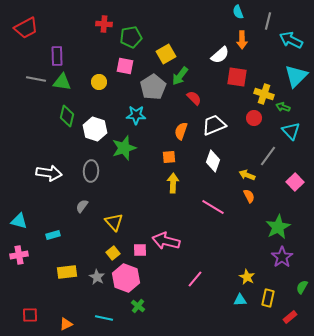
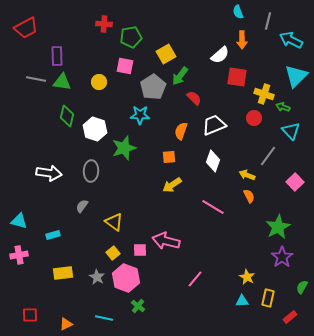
cyan star at (136, 115): moved 4 px right
yellow arrow at (173, 183): moved 1 px left, 2 px down; rotated 126 degrees counterclockwise
yellow triangle at (114, 222): rotated 12 degrees counterclockwise
yellow rectangle at (67, 272): moved 4 px left, 1 px down
cyan triangle at (240, 300): moved 2 px right, 1 px down
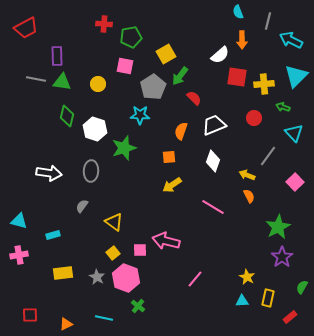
yellow circle at (99, 82): moved 1 px left, 2 px down
yellow cross at (264, 94): moved 10 px up; rotated 24 degrees counterclockwise
cyan triangle at (291, 131): moved 3 px right, 2 px down
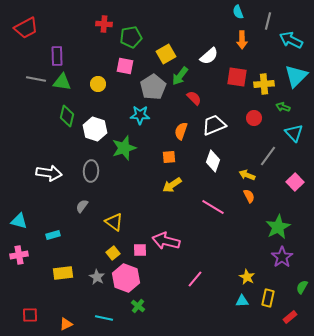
white semicircle at (220, 55): moved 11 px left, 1 px down
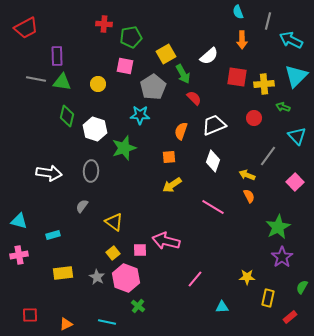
green arrow at (180, 76): moved 3 px right, 2 px up; rotated 66 degrees counterclockwise
cyan triangle at (294, 133): moved 3 px right, 3 px down
yellow star at (247, 277): rotated 28 degrees counterclockwise
cyan triangle at (242, 301): moved 20 px left, 6 px down
cyan line at (104, 318): moved 3 px right, 4 px down
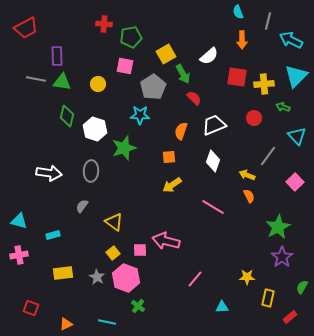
red square at (30, 315): moved 1 px right, 7 px up; rotated 21 degrees clockwise
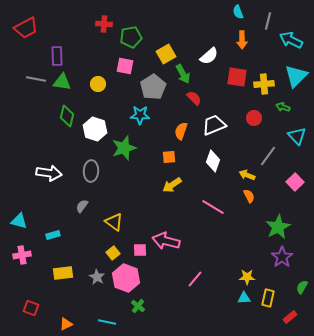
pink cross at (19, 255): moved 3 px right
cyan triangle at (222, 307): moved 22 px right, 9 px up
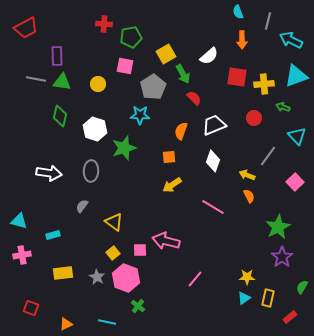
cyan triangle at (296, 76): rotated 25 degrees clockwise
green diamond at (67, 116): moved 7 px left
cyan triangle at (244, 298): rotated 32 degrees counterclockwise
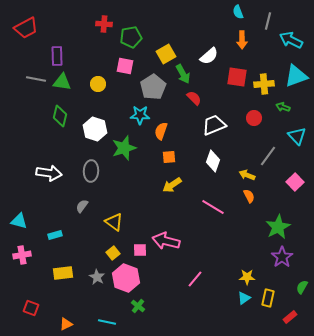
orange semicircle at (181, 131): moved 20 px left
cyan rectangle at (53, 235): moved 2 px right
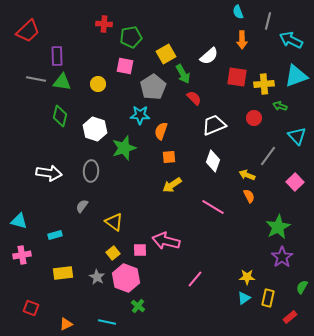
red trapezoid at (26, 28): moved 2 px right, 3 px down; rotated 15 degrees counterclockwise
green arrow at (283, 107): moved 3 px left, 1 px up
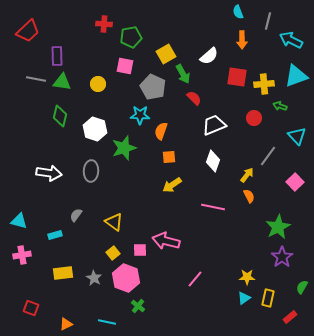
gray pentagon at (153, 87): rotated 15 degrees counterclockwise
yellow arrow at (247, 175): rotated 105 degrees clockwise
gray semicircle at (82, 206): moved 6 px left, 9 px down
pink line at (213, 207): rotated 20 degrees counterclockwise
gray star at (97, 277): moved 3 px left, 1 px down
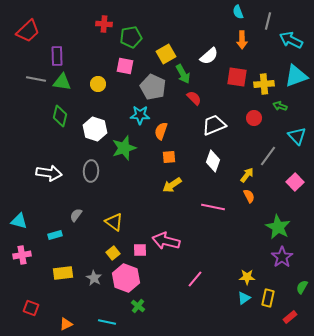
green star at (278, 227): rotated 15 degrees counterclockwise
